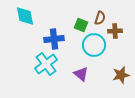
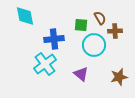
brown semicircle: rotated 48 degrees counterclockwise
green square: rotated 16 degrees counterclockwise
cyan cross: moved 1 px left
brown star: moved 2 px left, 2 px down
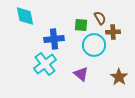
brown cross: moved 2 px left, 1 px down
brown star: rotated 24 degrees counterclockwise
